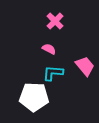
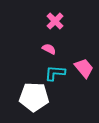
pink trapezoid: moved 1 px left, 2 px down
cyan L-shape: moved 2 px right
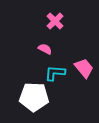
pink semicircle: moved 4 px left
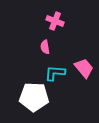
pink cross: rotated 24 degrees counterclockwise
pink semicircle: moved 2 px up; rotated 128 degrees counterclockwise
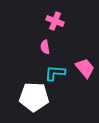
pink trapezoid: moved 1 px right
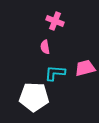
pink trapezoid: rotated 65 degrees counterclockwise
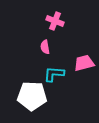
pink trapezoid: moved 1 px left, 5 px up
cyan L-shape: moved 1 px left, 1 px down
white pentagon: moved 2 px left, 1 px up
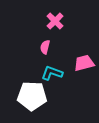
pink cross: rotated 24 degrees clockwise
pink semicircle: rotated 24 degrees clockwise
cyan L-shape: moved 2 px left, 1 px up; rotated 15 degrees clockwise
